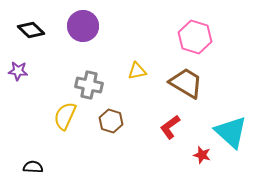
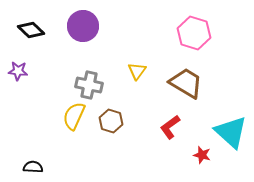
pink hexagon: moved 1 px left, 4 px up
yellow triangle: rotated 42 degrees counterclockwise
yellow semicircle: moved 9 px right
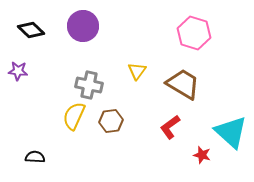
brown trapezoid: moved 3 px left, 1 px down
brown hexagon: rotated 25 degrees counterclockwise
black semicircle: moved 2 px right, 10 px up
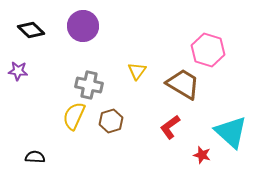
pink hexagon: moved 14 px right, 17 px down
brown hexagon: rotated 10 degrees counterclockwise
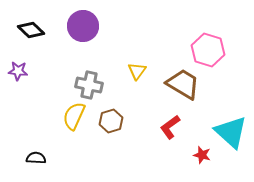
black semicircle: moved 1 px right, 1 px down
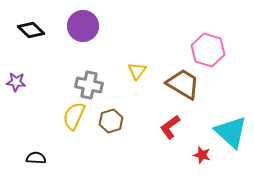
purple star: moved 2 px left, 11 px down
